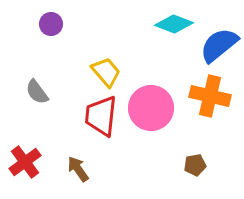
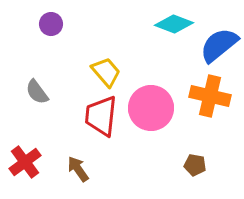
brown pentagon: rotated 20 degrees clockwise
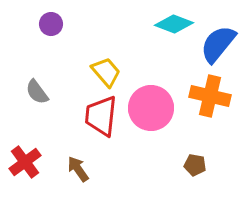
blue semicircle: moved 1 px left, 1 px up; rotated 12 degrees counterclockwise
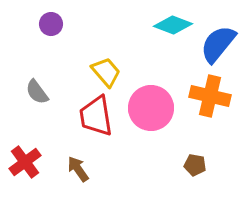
cyan diamond: moved 1 px left, 1 px down
red trapezoid: moved 5 px left; rotated 15 degrees counterclockwise
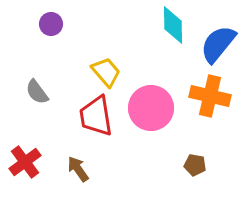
cyan diamond: rotated 69 degrees clockwise
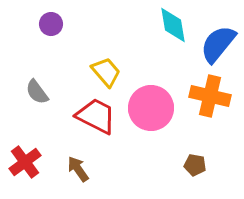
cyan diamond: rotated 9 degrees counterclockwise
red trapezoid: rotated 126 degrees clockwise
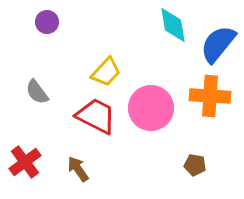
purple circle: moved 4 px left, 2 px up
yellow trapezoid: rotated 84 degrees clockwise
orange cross: rotated 9 degrees counterclockwise
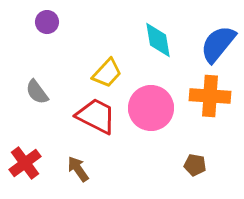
cyan diamond: moved 15 px left, 15 px down
yellow trapezoid: moved 1 px right, 1 px down
red cross: moved 1 px down
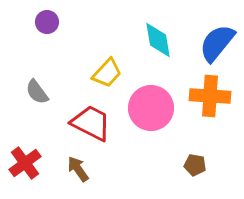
blue semicircle: moved 1 px left, 1 px up
red trapezoid: moved 5 px left, 7 px down
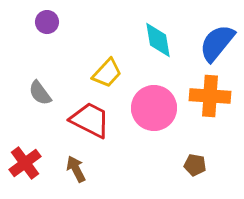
gray semicircle: moved 3 px right, 1 px down
pink circle: moved 3 px right
red trapezoid: moved 1 px left, 3 px up
brown arrow: moved 2 px left; rotated 8 degrees clockwise
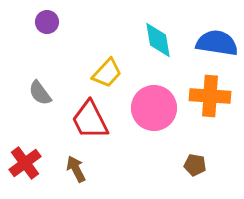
blue semicircle: rotated 60 degrees clockwise
red trapezoid: rotated 144 degrees counterclockwise
